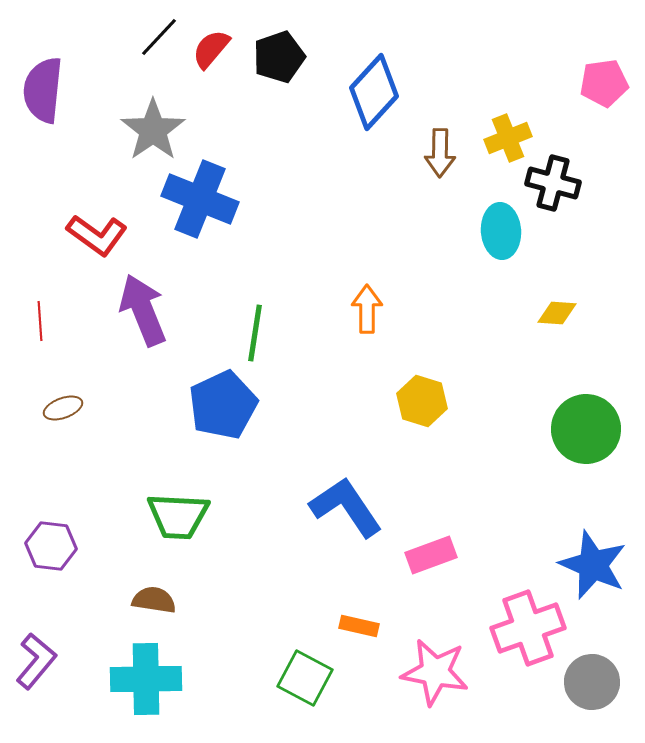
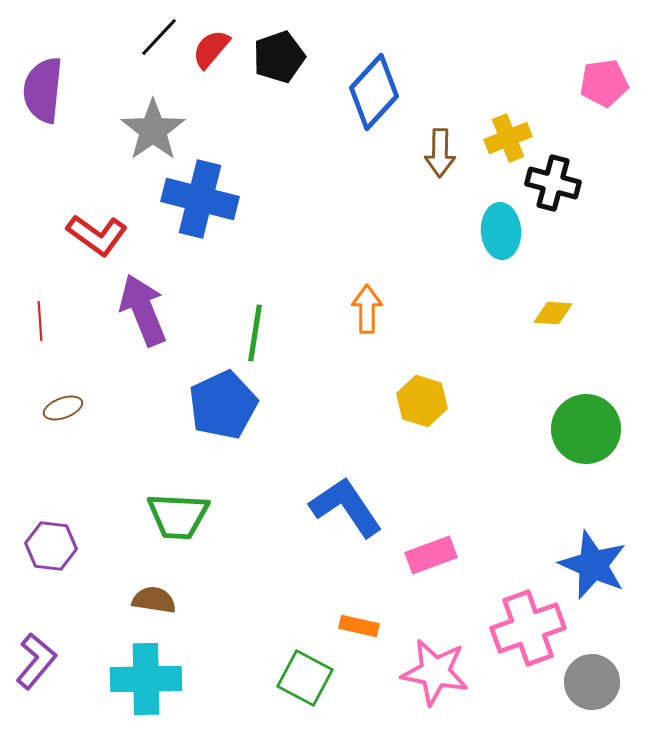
blue cross: rotated 8 degrees counterclockwise
yellow diamond: moved 4 px left
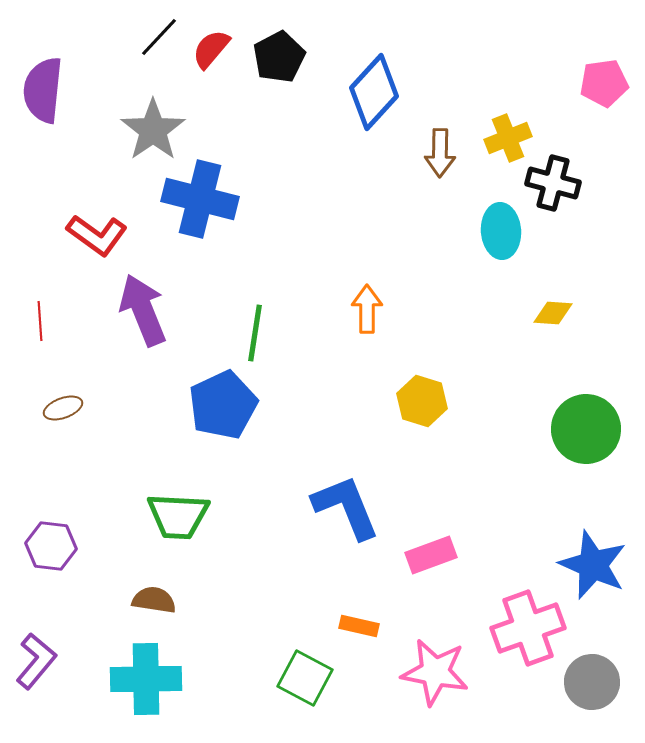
black pentagon: rotated 9 degrees counterclockwise
blue L-shape: rotated 12 degrees clockwise
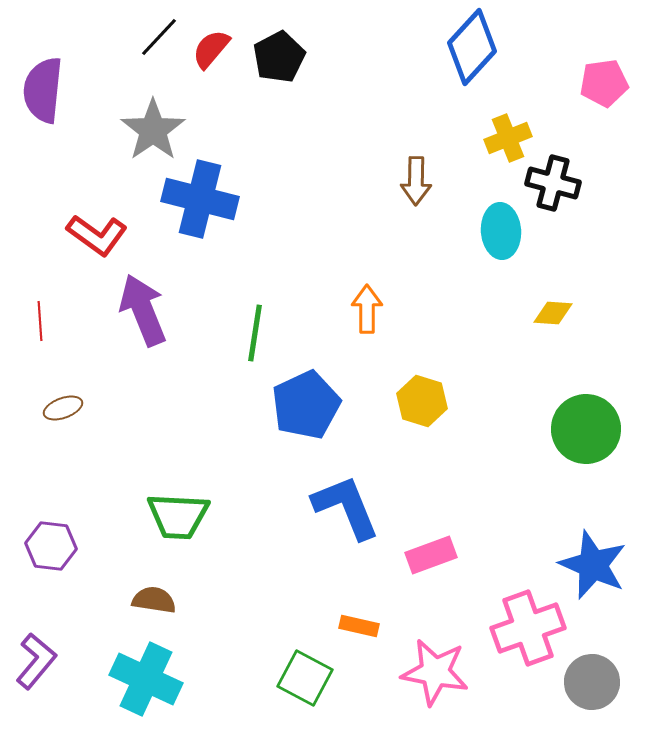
blue diamond: moved 98 px right, 45 px up
brown arrow: moved 24 px left, 28 px down
blue pentagon: moved 83 px right
cyan cross: rotated 26 degrees clockwise
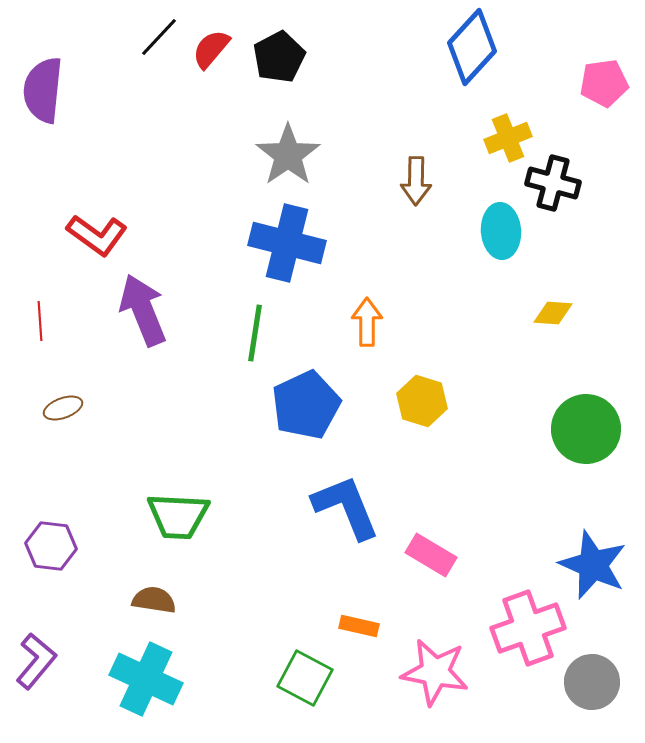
gray star: moved 135 px right, 25 px down
blue cross: moved 87 px right, 44 px down
orange arrow: moved 13 px down
pink rectangle: rotated 51 degrees clockwise
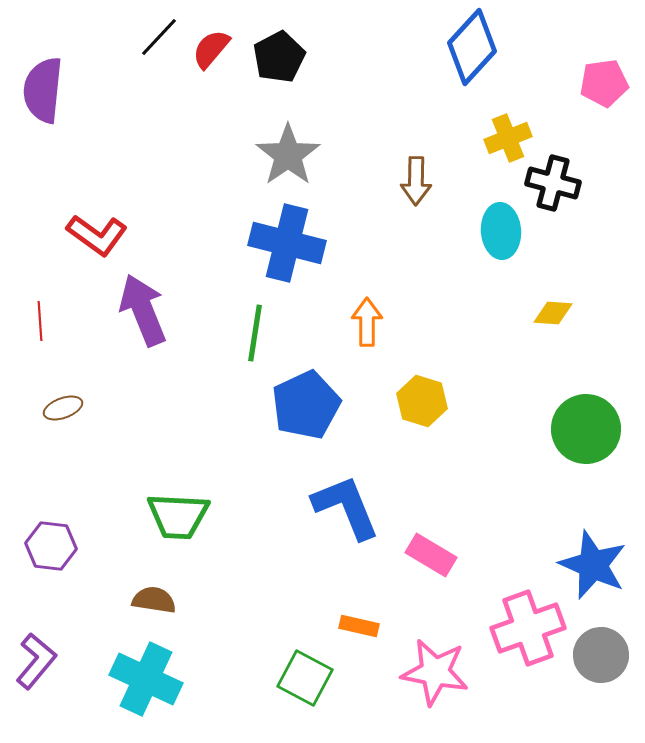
gray circle: moved 9 px right, 27 px up
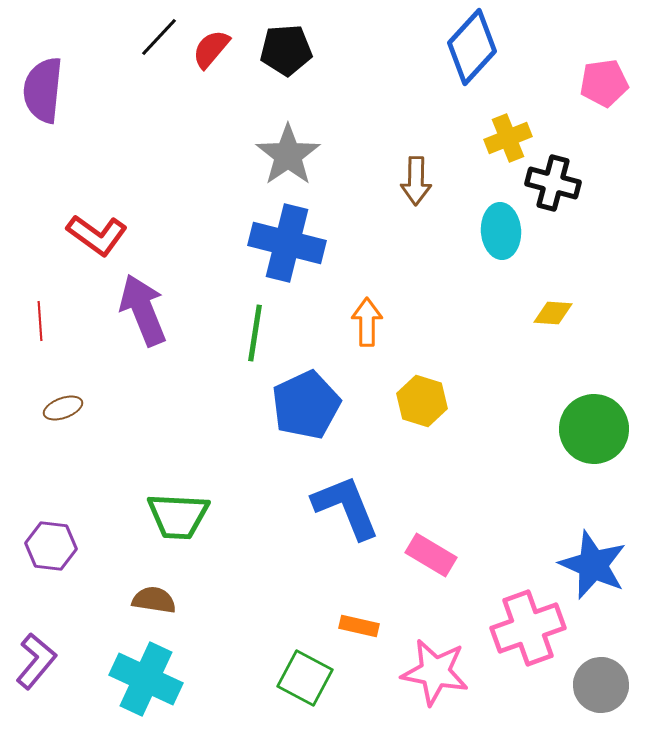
black pentagon: moved 7 px right, 7 px up; rotated 24 degrees clockwise
green circle: moved 8 px right
gray circle: moved 30 px down
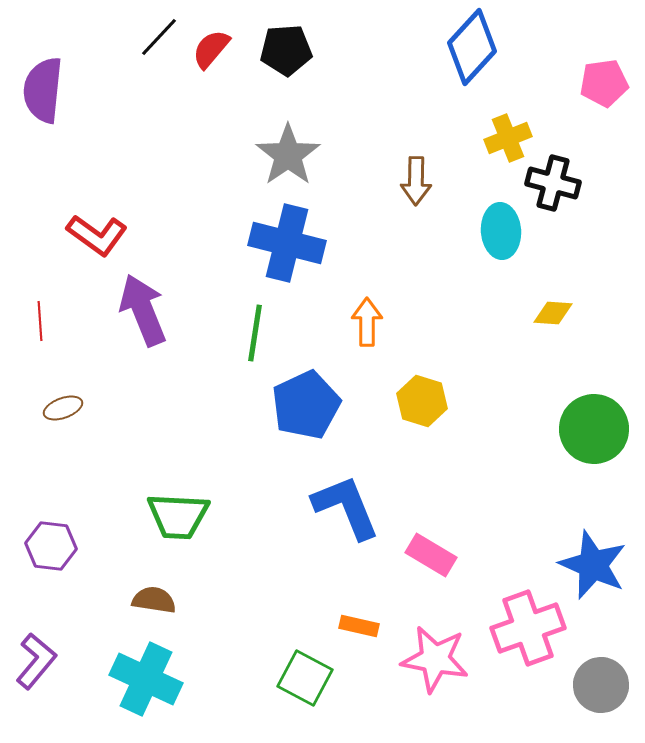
pink star: moved 13 px up
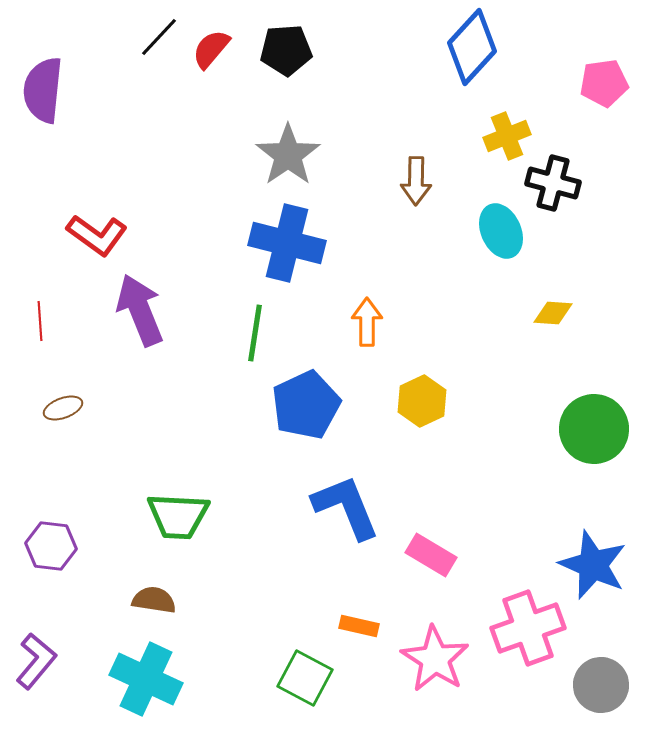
yellow cross: moved 1 px left, 2 px up
cyan ellipse: rotated 20 degrees counterclockwise
purple arrow: moved 3 px left
yellow hexagon: rotated 18 degrees clockwise
pink star: rotated 22 degrees clockwise
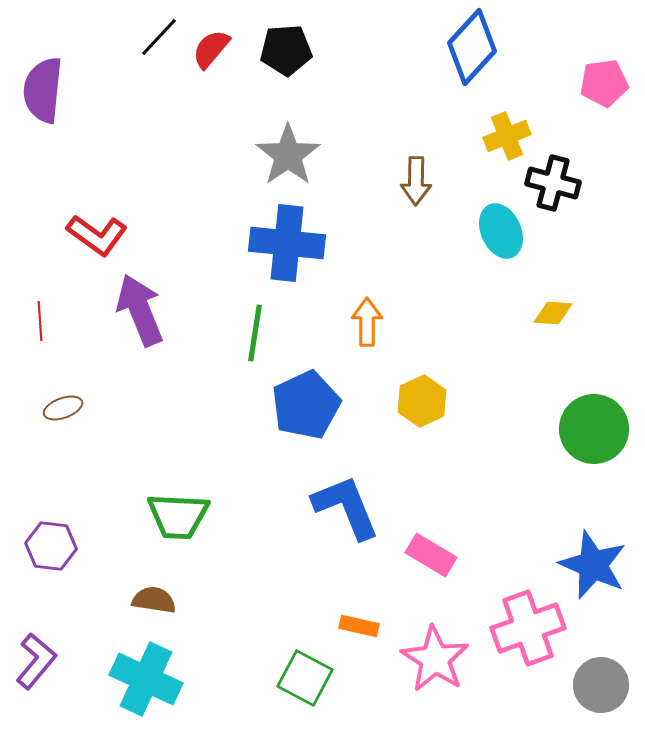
blue cross: rotated 8 degrees counterclockwise
